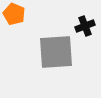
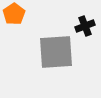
orange pentagon: rotated 15 degrees clockwise
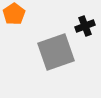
gray square: rotated 15 degrees counterclockwise
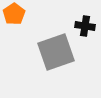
black cross: rotated 30 degrees clockwise
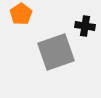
orange pentagon: moved 7 px right
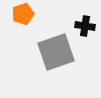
orange pentagon: moved 2 px right; rotated 15 degrees clockwise
